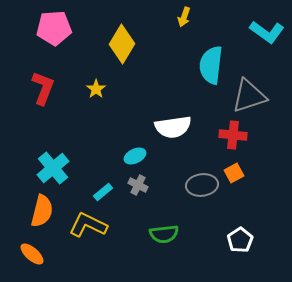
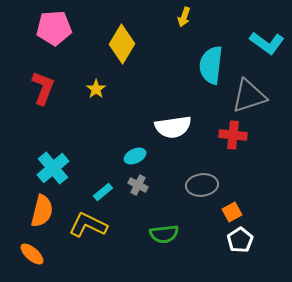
cyan L-shape: moved 11 px down
orange square: moved 2 px left, 39 px down
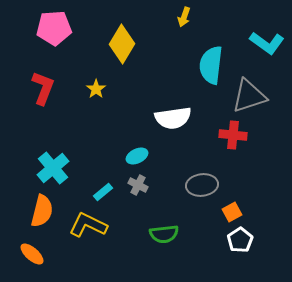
white semicircle: moved 9 px up
cyan ellipse: moved 2 px right
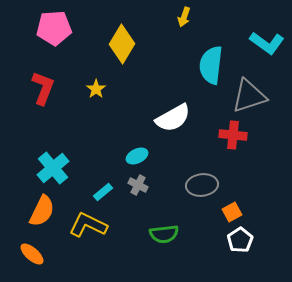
white semicircle: rotated 21 degrees counterclockwise
orange semicircle: rotated 12 degrees clockwise
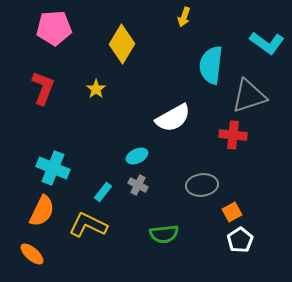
cyan cross: rotated 28 degrees counterclockwise
cyan rectangle: rotated 12 degrees counterclockwise
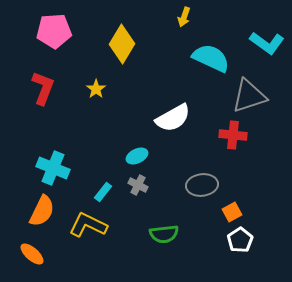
pink pentagon: moved 3 px down
cyan semicircle: moved 7 px up; rotated 108 degrees clockwise
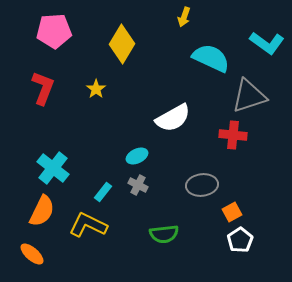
cyan cross: rotated 16 degrees clockwise
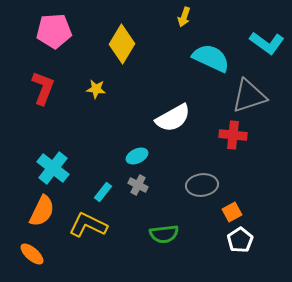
yellow star: rotated 30 degrees counterclockwise
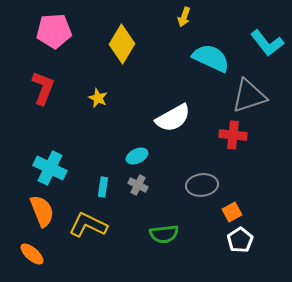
cyan L-shape: rotated 16 degrees clockwise
yellow star: moved 2 px right, 9 px down; rotated 18 degrees clockwise
cyan cross: moved 3 px left; rotated 12 degrees counterclockwise
cyan rectangle: moved 5 px up; rotated 30 degrees counterclockwise
orange semicircle: rotated 48 degrees counterclockwise
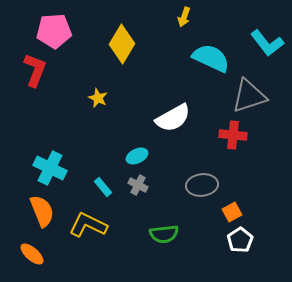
red L-shape: moved 8 px left, 18 px up
cyan rectangle: rotated 48 degrees counterclockwise
